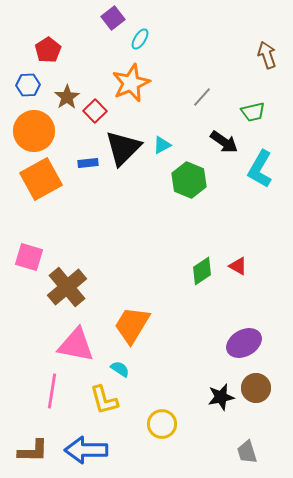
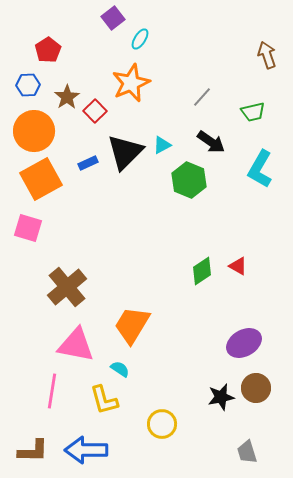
black arrow: moved 13 px left
black triangle: moved 2 px right, 4 px down
blue rectangle: rotated 18 degrees counterclockwise
pink square: moved 1 px left, 29 px up
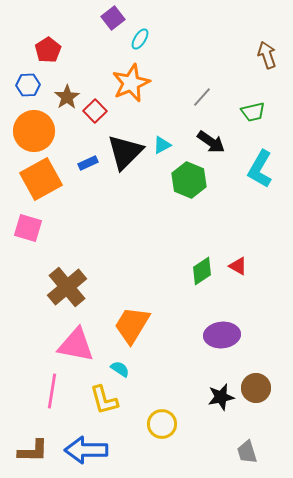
purple ellipse: moved 22 px left, 8 px up; rotated 24 degrees clockwise
